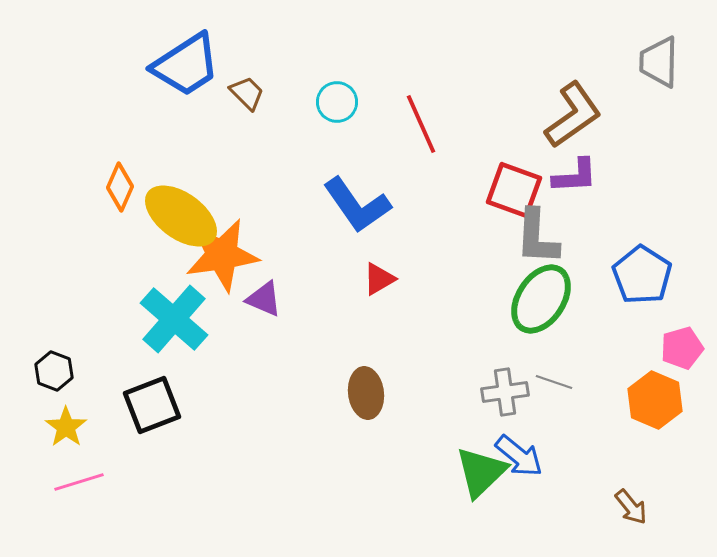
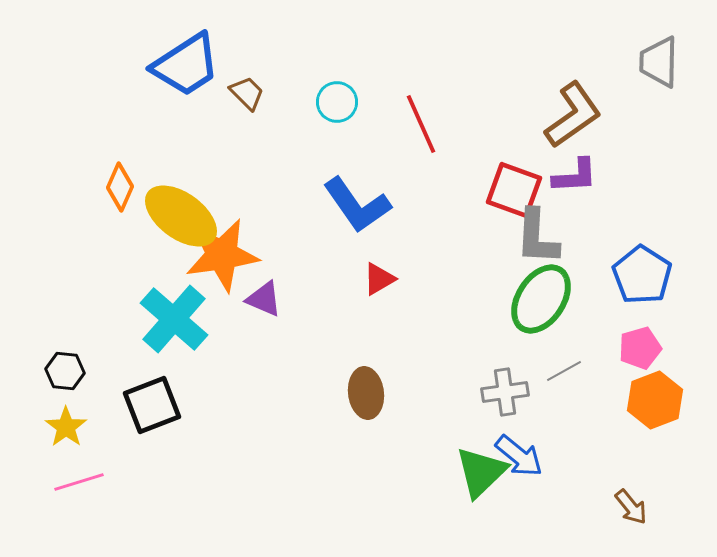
pink pentagon: moved 42 px left
black hexagon: moved 11 px right; rotated 15 degrees counterclockwise
gray line: moved 10 px right, 11 px up; rotated 48 degrees counterclockwise
orange hexagon: rotated 16 degrees clockwise
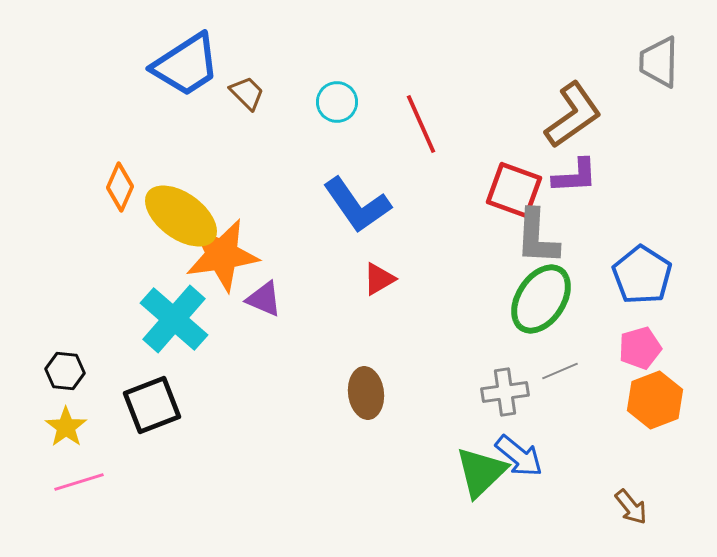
gray line: moved 4 px left; rotated 6 degrees clockwise
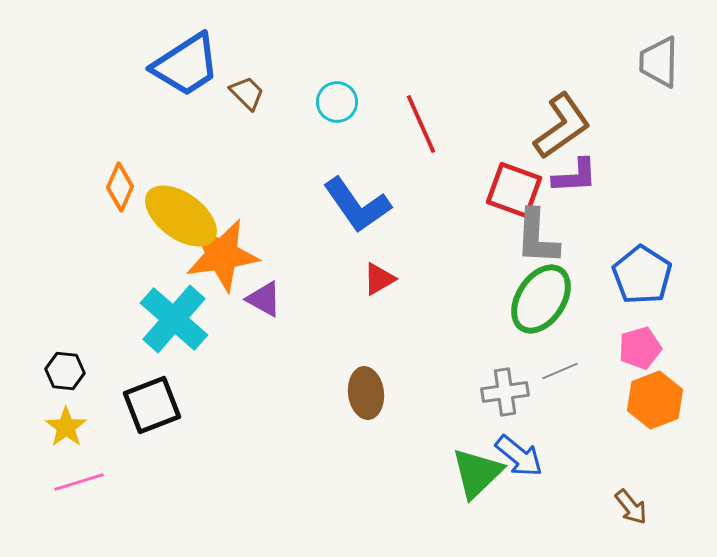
brown L-shape: moved 11 px left, 11 px down
purple triangle: rotated 6 degrees clockwise
green triangle: moved 4 px left, 1 px down
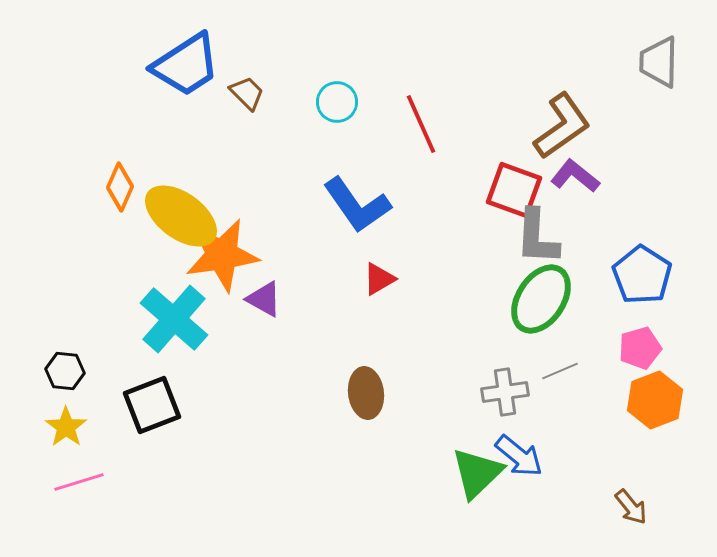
purple L-shape: rotated 138 degrees counterclockwise
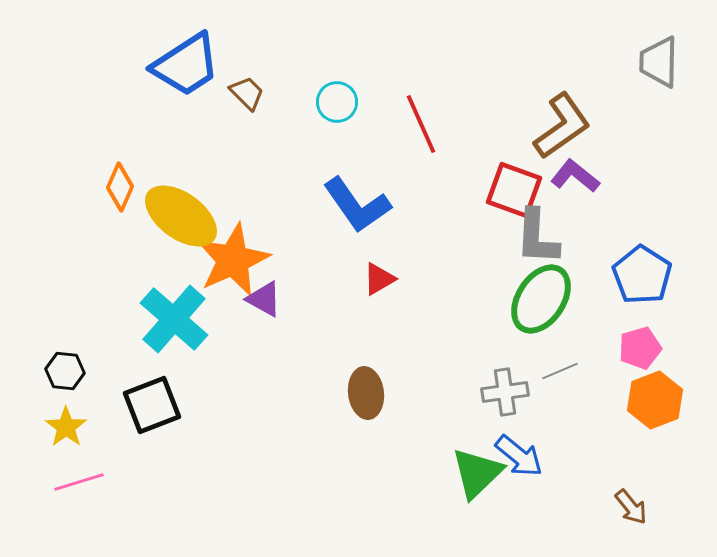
orange star: moved 11 px right, 5 px down; rotated 16 degrees counterclockwise
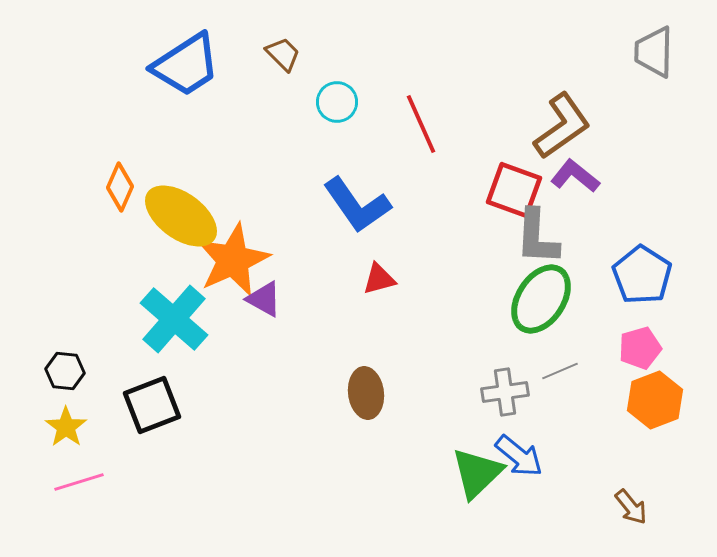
gray trapezoid: moved 5 px left, 10 px up
brown trapezoid: moved 36 px right, 39 px up
red triangle: rotated 15 degrees clockwise
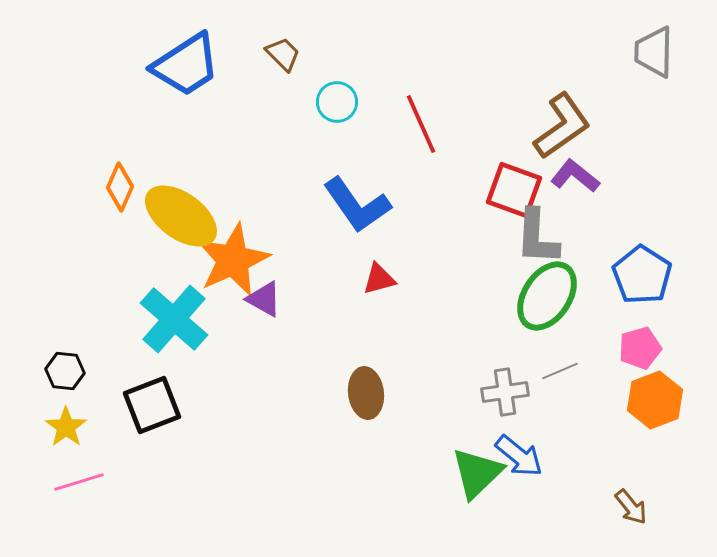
green ellipse: moved 6 px right, 3 px up
